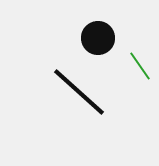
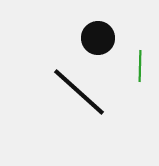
green line: rotated 36 degrees clockwise
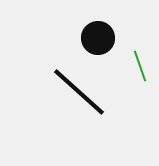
green line: rotated 20 degrees counterclockwise
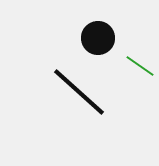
green line: rotated 36 degrees counterclockwise
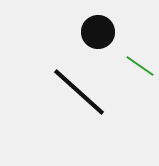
black circle: moved 6 px up
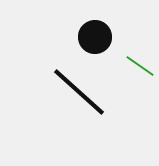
black circle: moved 3 px left, 5 px down
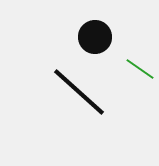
green line: moved 3 px down
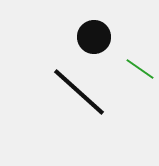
black circle: moved 1 px left
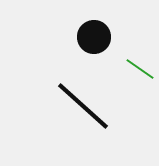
black line: moved 4 px right, 14 px down
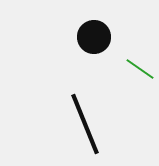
black line: moved 2 px right, 18 px down; rotated 26 degrees clockwise
